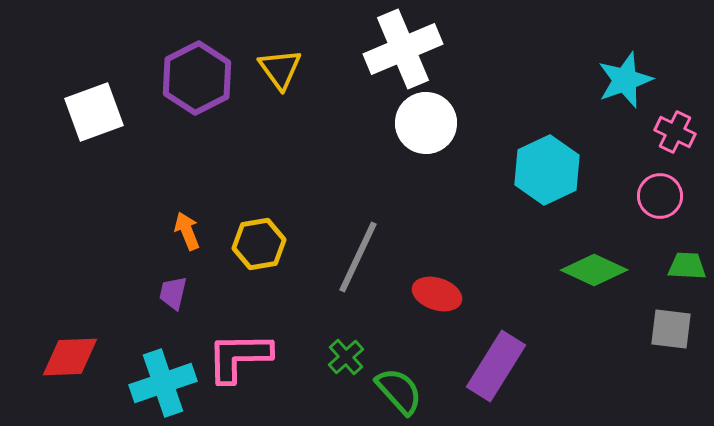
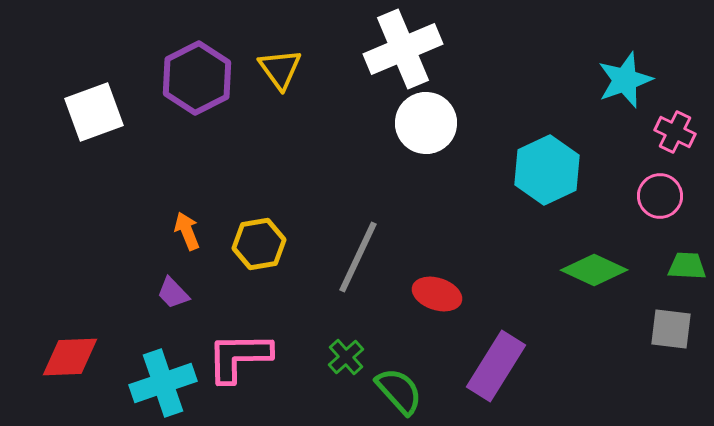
purple trapezoid: rotated 57 degrees counterclockwise
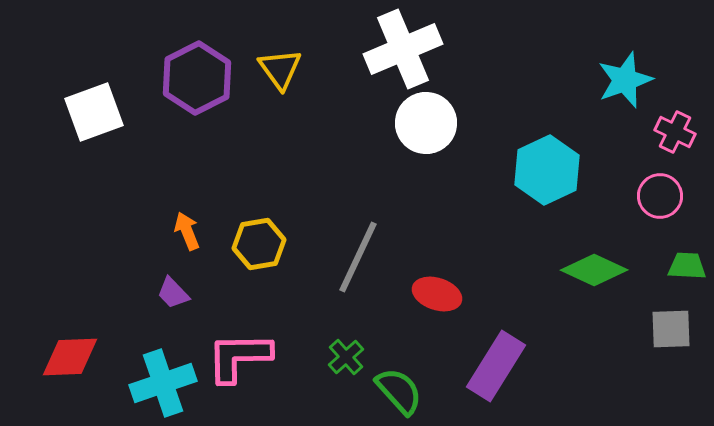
gray square: rotated 9 degrees counterclockwise
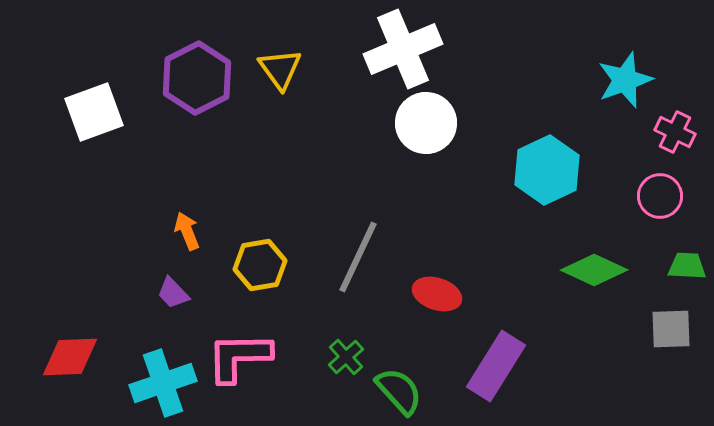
yellow hexagon: moved 1 px right, 21 px down
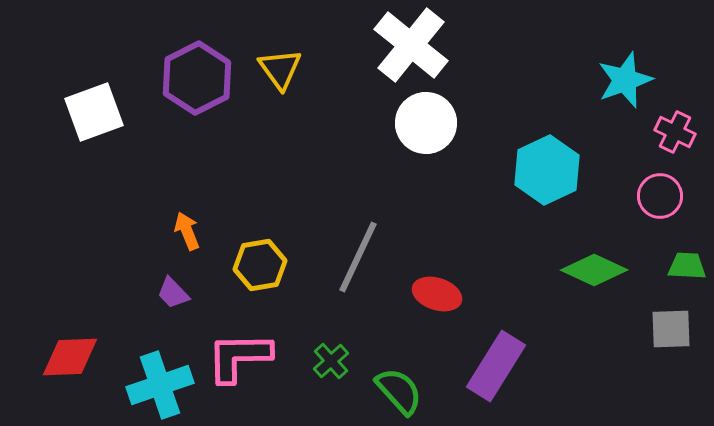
white cross: moved 8 px right, 4 px up; rotated 28 degrees counterclockwise
green cross: moved 15 px left, 4 px down
cyan cross: moved 3 px left, 2 px down
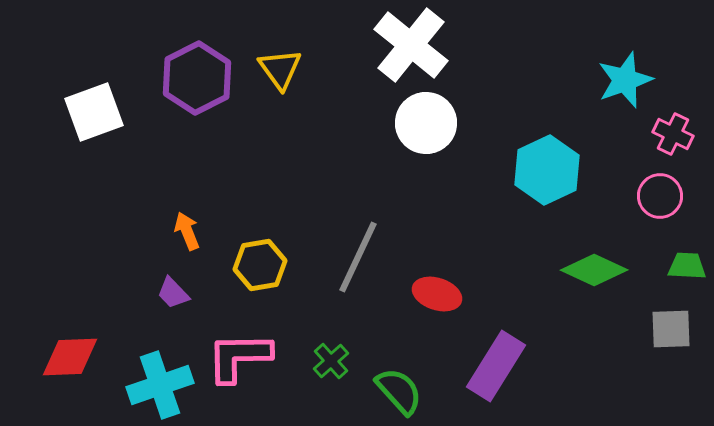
pink cross: moved 2 px left, 2 px down
